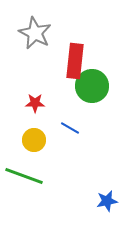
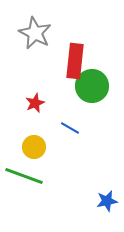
red star: rotated 24 degrees counterclockwise
yellow circle: moved 7 px down
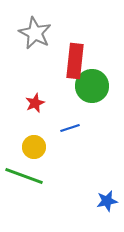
blue line: rotated 48 degrees counterclockwise
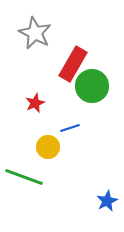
red rectangle: moved 2 px left, 3 px down; rotated 24 degrees clockwise
yellow circle: moved 14 px right
green line: moved 1 px down
blue star: rotated 15 degrees counterclockwise
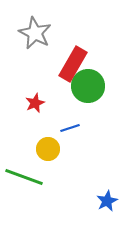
green circle: moved 4 px left
yellow circle: moved 2 px down
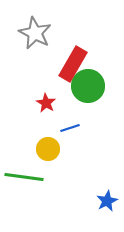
red star: moved 11 px right; rotated 18 degrees counterclockwise
green line: rotated 12 degrees counterclockwise
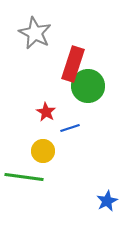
red rectangle: rotated 12 degrees counterclockwise
red star: moved 9 px down
yellow circle: moved 5 px left, 2 px down
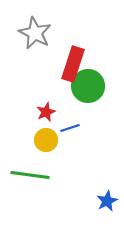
red star: rotated 18 degrees clockwise
yellow circle: moved 3 px right, 11 px up
green line: moved 6 px right, 2 px up
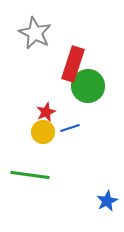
yellow circle: moved 3 px left, 8 px up
